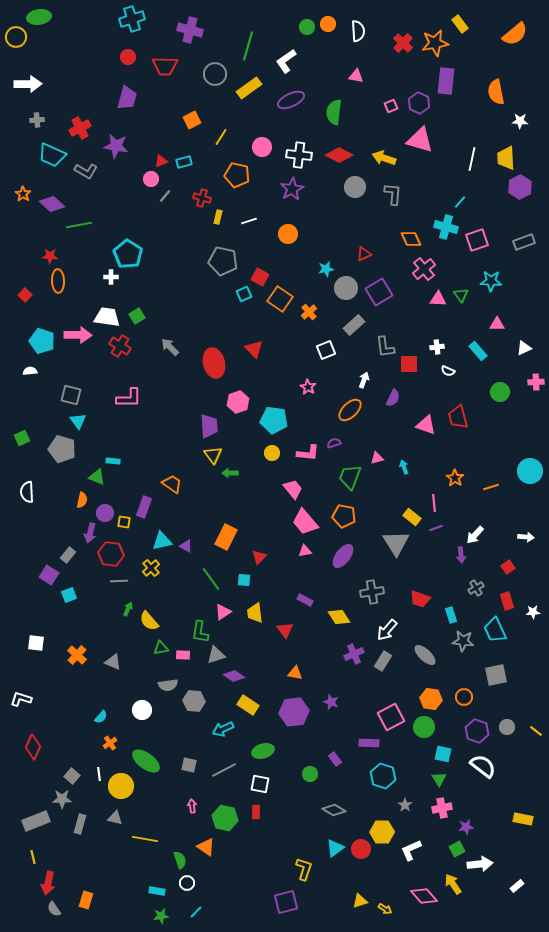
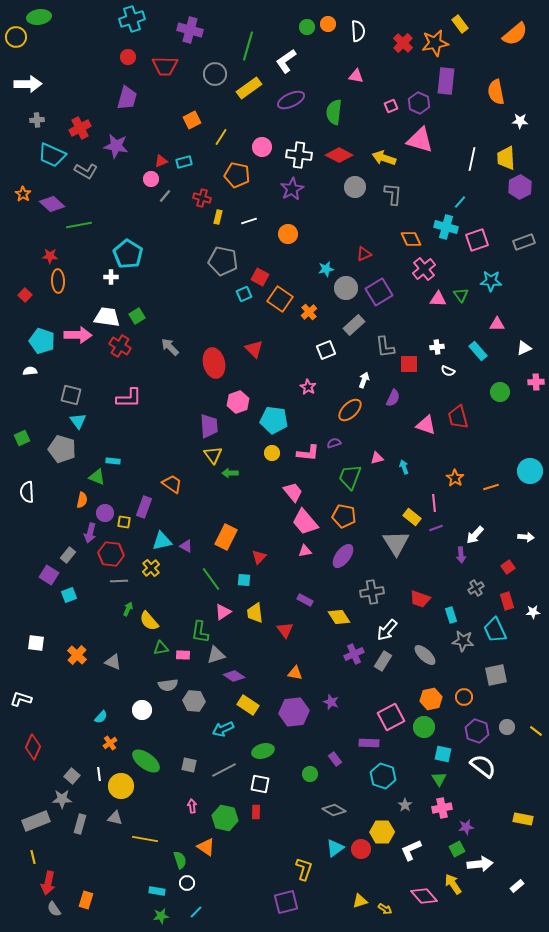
pink trapezoid at (293, 489): moved 3 px down
orange hexagon at (431, 699): rotated 20 degrees counterclockwise
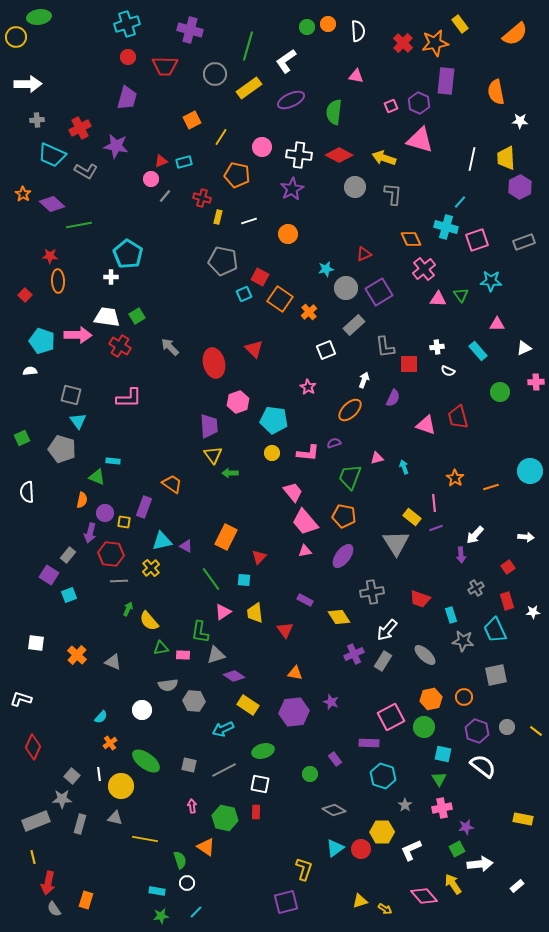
cyan cross at (132, 19): moved 5 px left, 5 px down
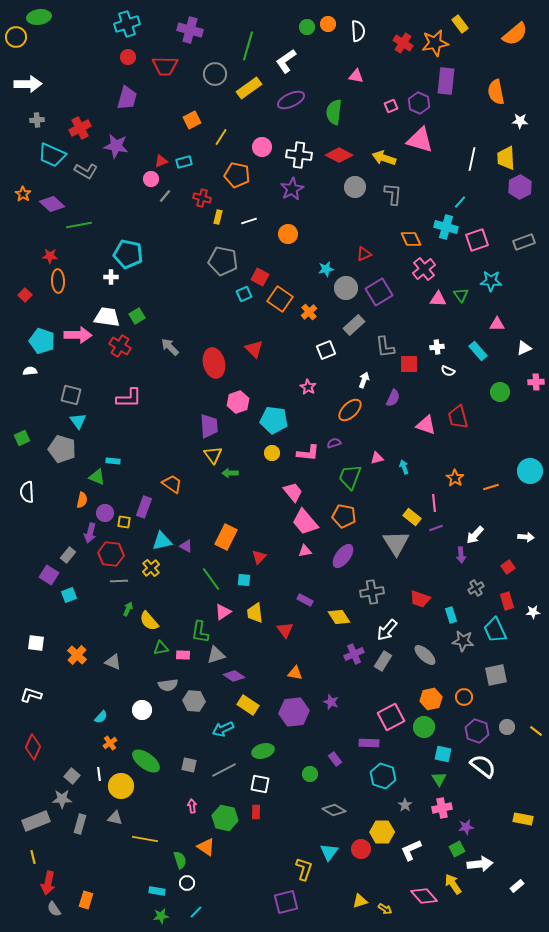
red cross at (403, 43): rotated 12 degrees counterclockwise
cyan pentagon at (128, 254): rotated 20 degrees counterclockwise
white L-shape at (21, 699): moved 10 px right, 4 px up
cyan triangle at (335, 848): moved 6 px left, 4 px down; rotated 18 degrees counterclockwise
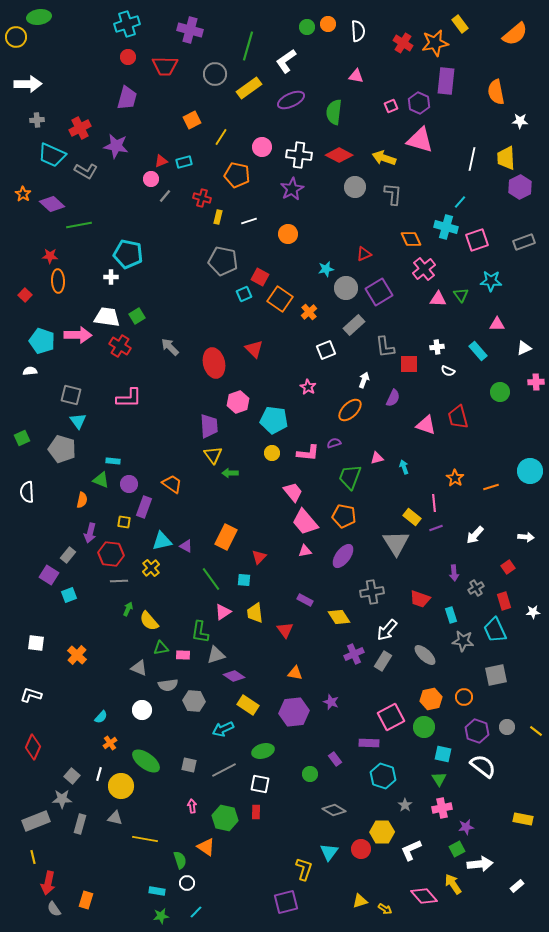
green triangle at (97, 477): moved 4 px right, 3 px down
purple circle at (105, 513): moved 24 px right, 29 px up
purple arrow at (461, 555): moved 7 px left, 18 px down
red rectangle at (507, 601): moved 3 px left
gray triangle at (113, 662): moved 26 px right, 6 px down
white line at (99, 774): rotated 24 degrees clockwise
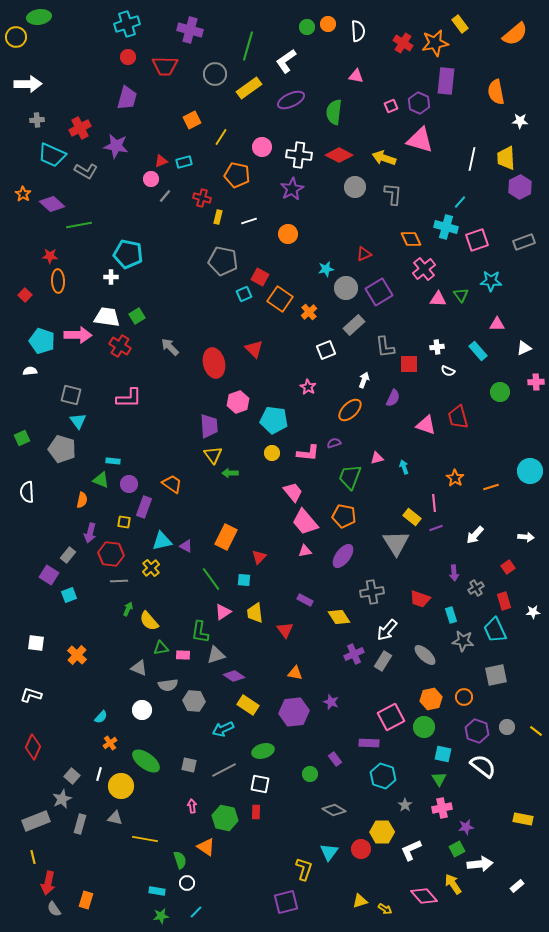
gray star at (62, 799): rotated 24 degrees counterclockwise
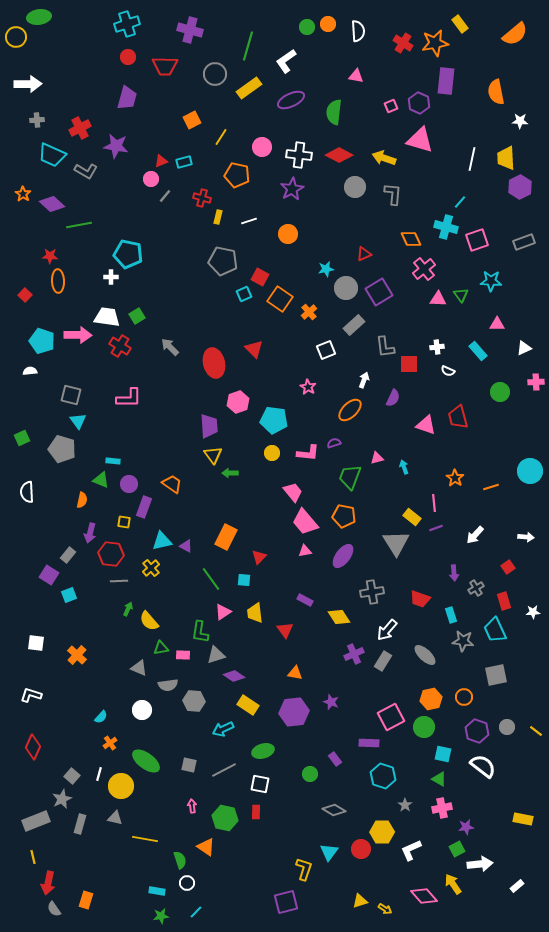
green triangle at (439, 779): rotated 28 degrees counterclockwise
